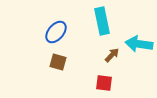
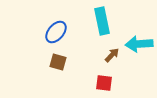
cyan arrow: rotated 12 degrees counterclockwise
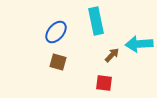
cyan rectangle: moved 6 px left
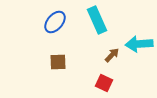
cyan rectangle: moved 1 px right, 1 px up; rotated 12 degrees counterclockwise
blue ellipse: moved 1 px left, 10 px up
brown square: rotated 18 degrees counterclockwise
red square: rotated 18 degrees clockwise
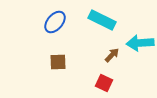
cyan rectangle: moved 5 px right; rotated 40 degrees counterclockwise
cyan arrow: moved 1 px right, 1 px up
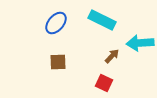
blue ellipse: moved 1 px right, 1 px down
brown arrow: moved 1 px down
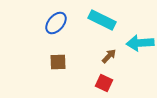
brown arrow: moved 3 px left
